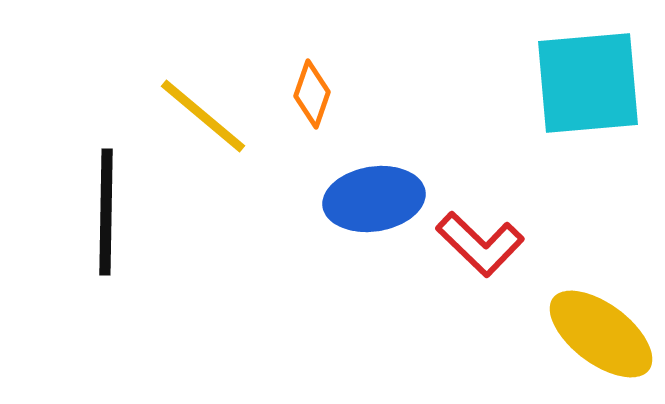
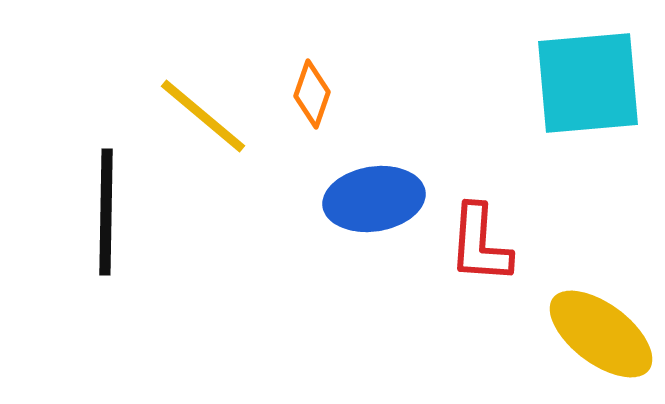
red L-shape: rotated 50 degrees clockwise
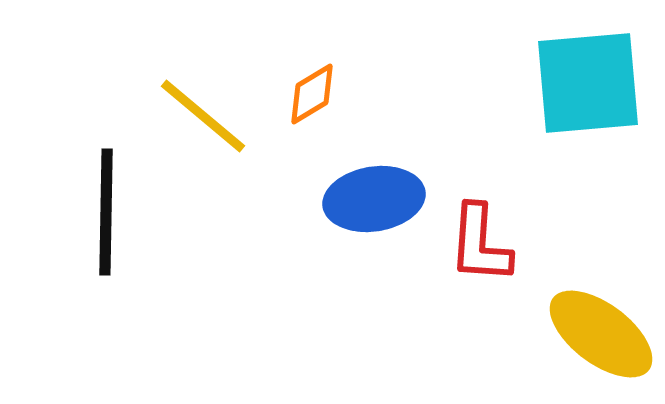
orange diamond: rotated 40 degrees clockwise
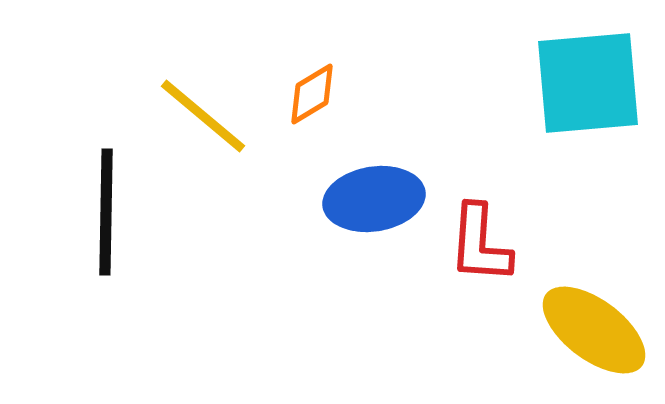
yellow ellipse: moved 7 px left, 4 px up
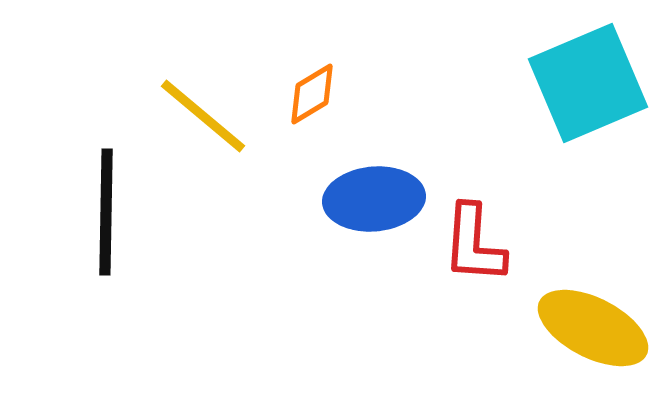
cyan square: rotated 18 degrees counterclockwise
blue ellipse: rotated 4 degrees clockwise
red L-shape: moved 6 px left
yellow ellipse: moved 1 px left, 2 px up; rotated 10 degrees counterclockwise
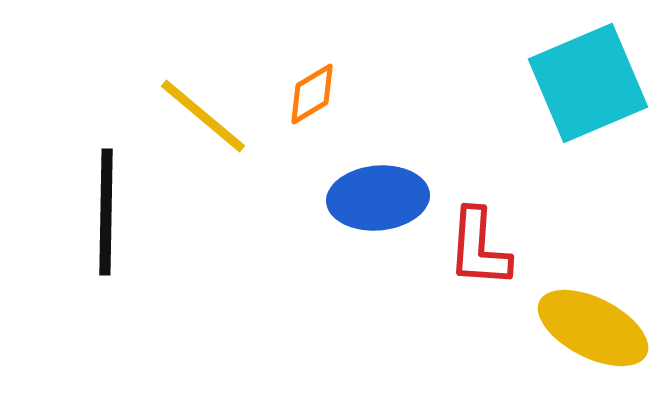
blue ellipse: moved 4 px right, 1 px up
red L-shape: moved 5 px right, 4 px down
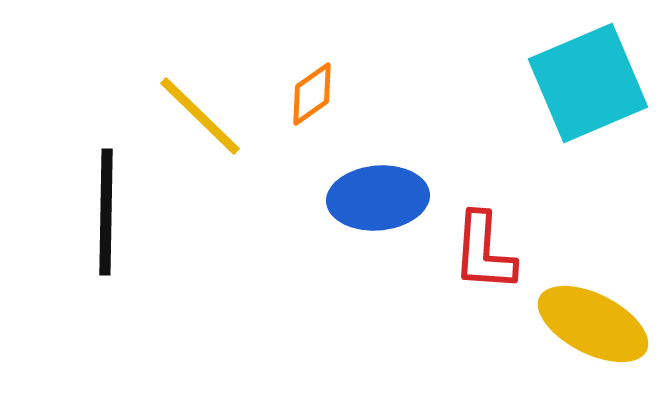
orange diamond: rotated 4 degrees counterclockwise
yellow line: moved 3 px left; rotated 4 degrees clockwise
red L-shape: moved 5 px right, 4 px down
yellow ellipse: moved 4 px up
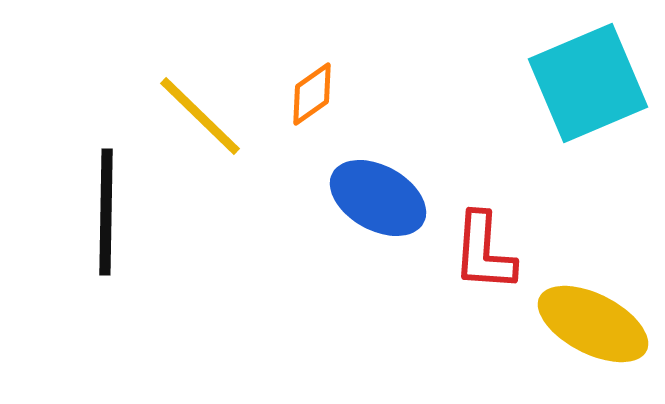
blue ellipse: rotated 34 degrees clockwise
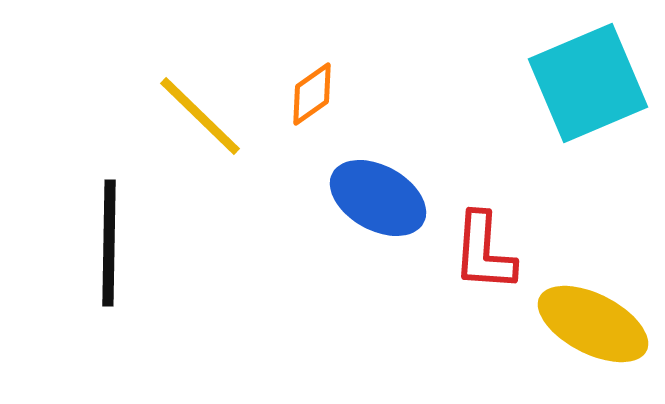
black line: moved 3 px right, 31 px down
